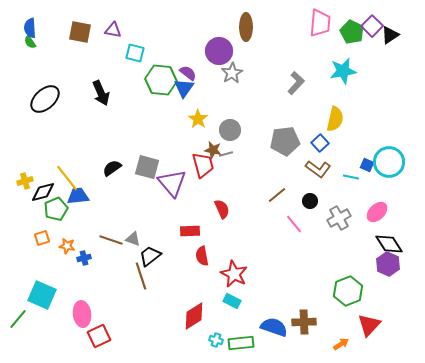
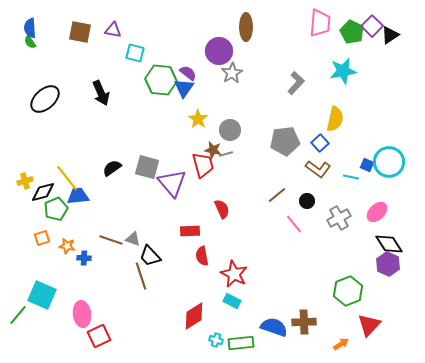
black circle at (310, 201): moved 3 px left
black trapezoid at (150, 256): rotated 95 degrees counterclockwise
blue cross at (84, 258): rotated 16 degrees clockwise
green line at (18, 319): moved 4 px up
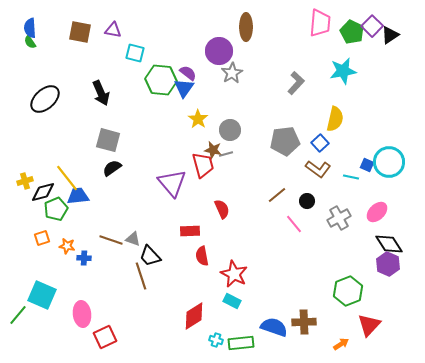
gray square at (147, 167): moved 39 px left, 27 px up
red square at (99, 336): moved 6 px right, 1 px down
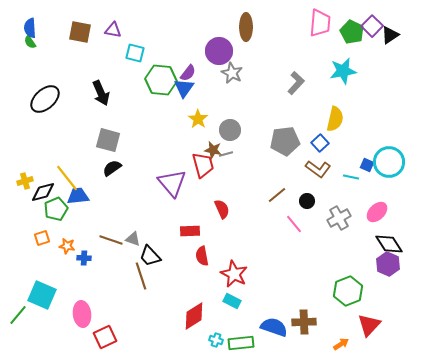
purple semicircle at (188, 73): rotated 90 degrees clockwise
gray star at (232, 73): rotated 15 degrees counterclockwise
